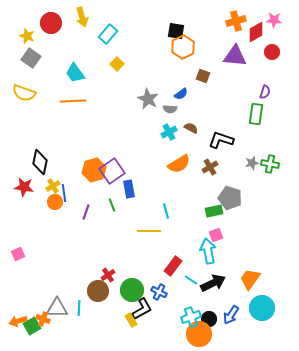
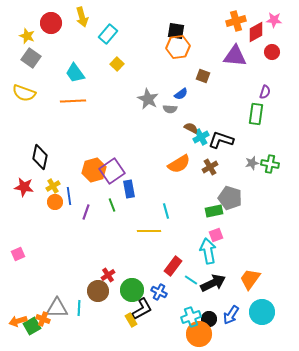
orange hexagon at (183, 47): moved 5 px left; rotated 20 degrees clockwise
cyan cross at (169, 132): moved 32 px right, 5 px down
black diamond at (40, 162): moved 5 px up
blue line at (64, 193): moved 5 px right, 3 px down
cyan circle at (262, 308): moved 4 px down
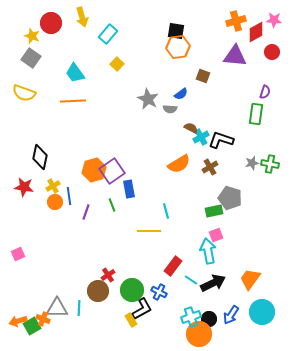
yellow star at (27, 36): moved 5 px right
